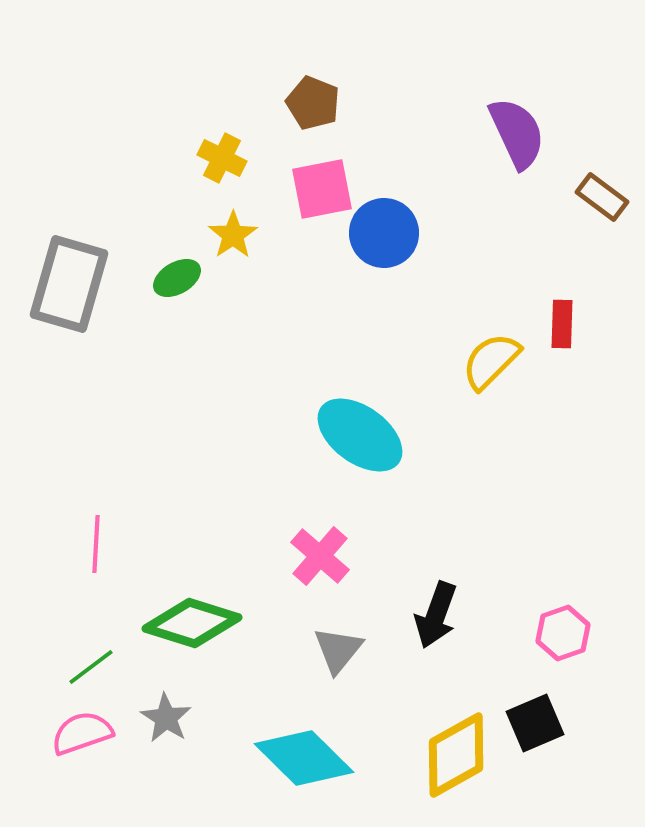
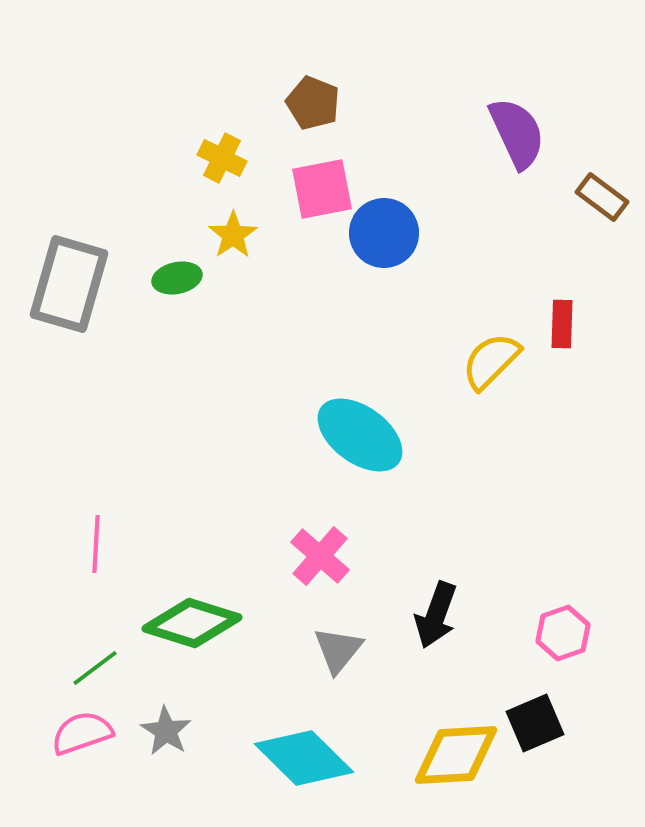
green ellipse: rotated 18 degrees clockwise
green line: moved 4 px right, 1 px down
gray star: moved 13 px down
yellow diamond: rotated 26 degrees clockwise
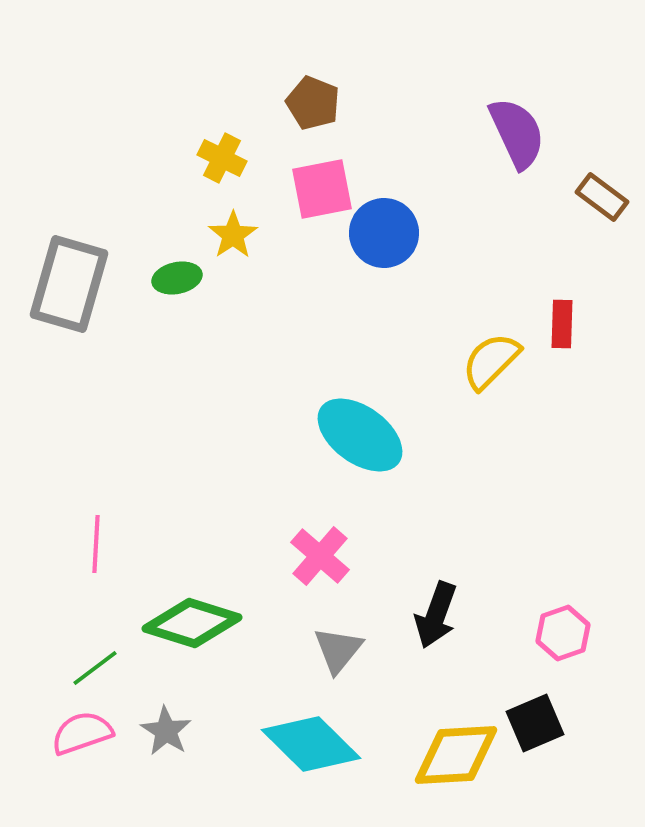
cyan diamond: moved 7 px right, 14 px up
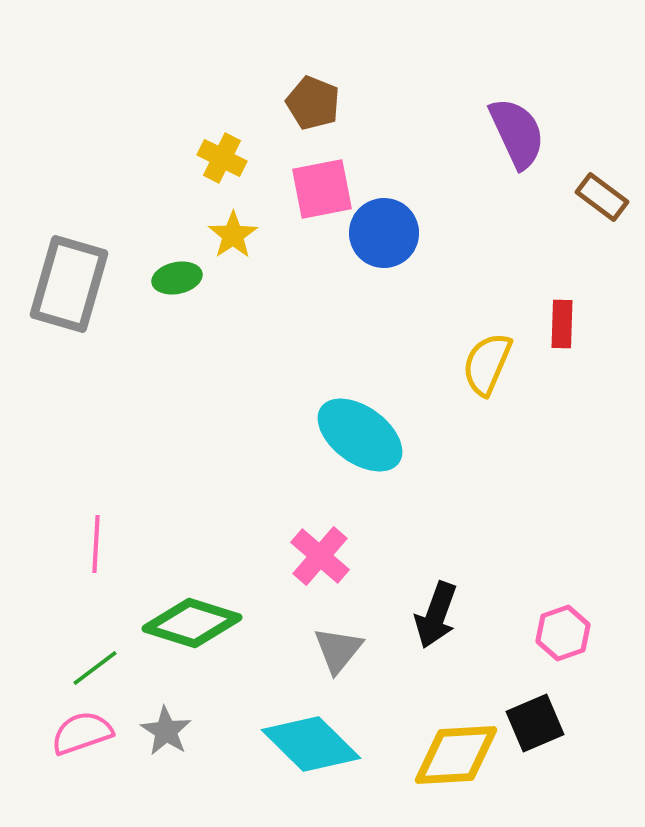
yellow semicircle: moved 4 px left, 3 px down; rotated 22 degrees counterclockwise
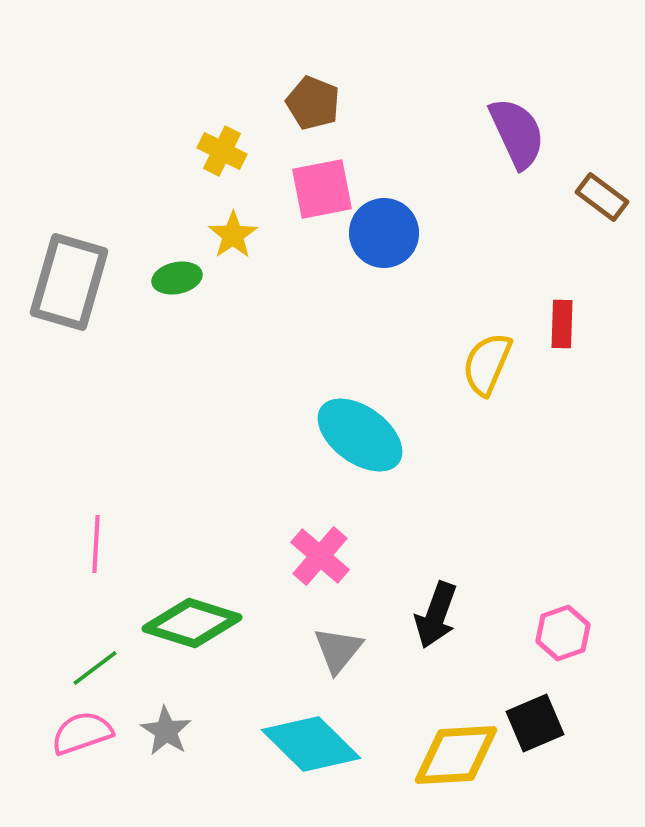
yellow cross: moved 7 px up
gray rectangle: moved 2 px up
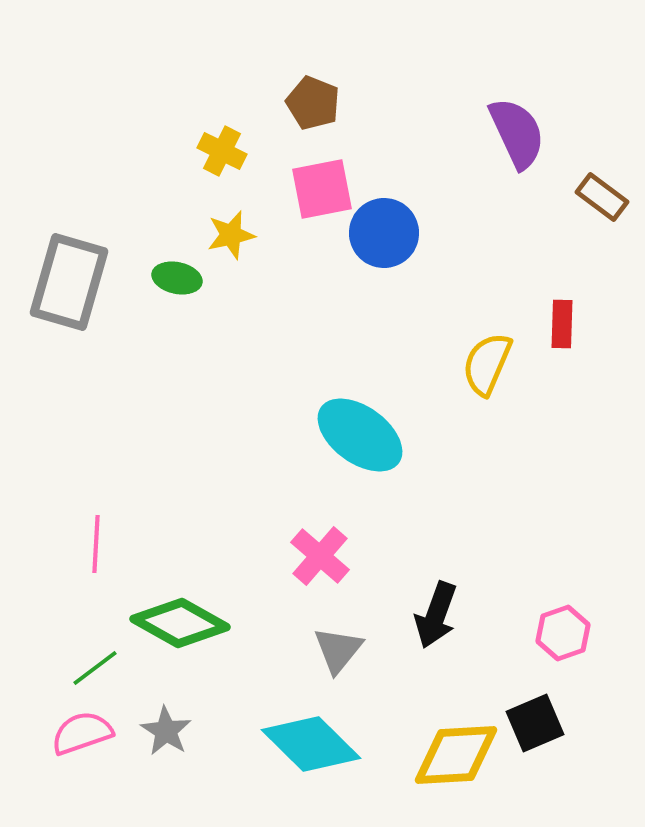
yellow star: moved 2 px left; rotated 21 degrees clockwise
green ellipse: rotated 24 degrees clockwise
green diamond: moved 12 px left; rotated 12 degrees clockwise
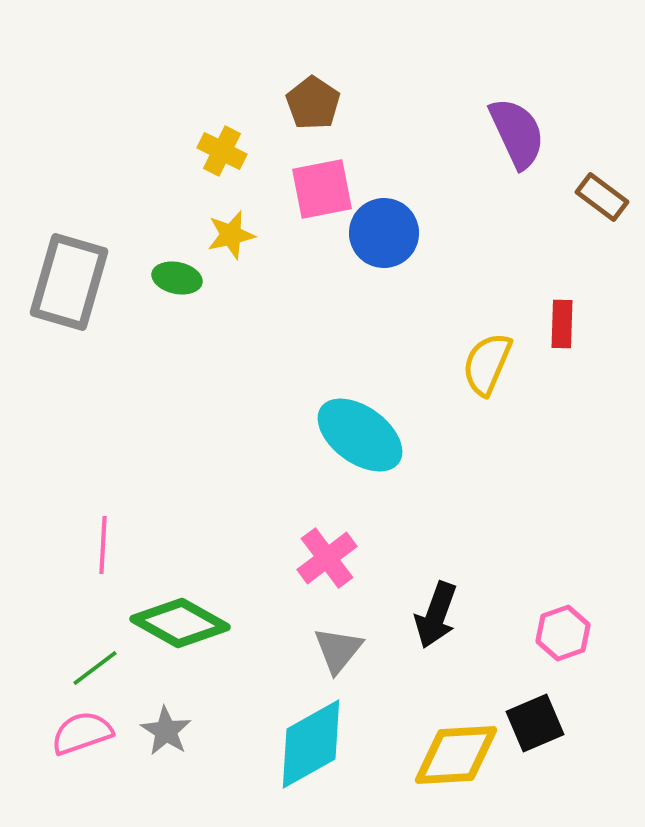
brown pentagon: rotated 12 degrees clockwise
pink line: moved 7 px right, 1 px down
pink cross: moved 7 px right, 2 px down; rotated 12 degrees clockwise
cyan diamond: rotated 74 degrees counterclockwise
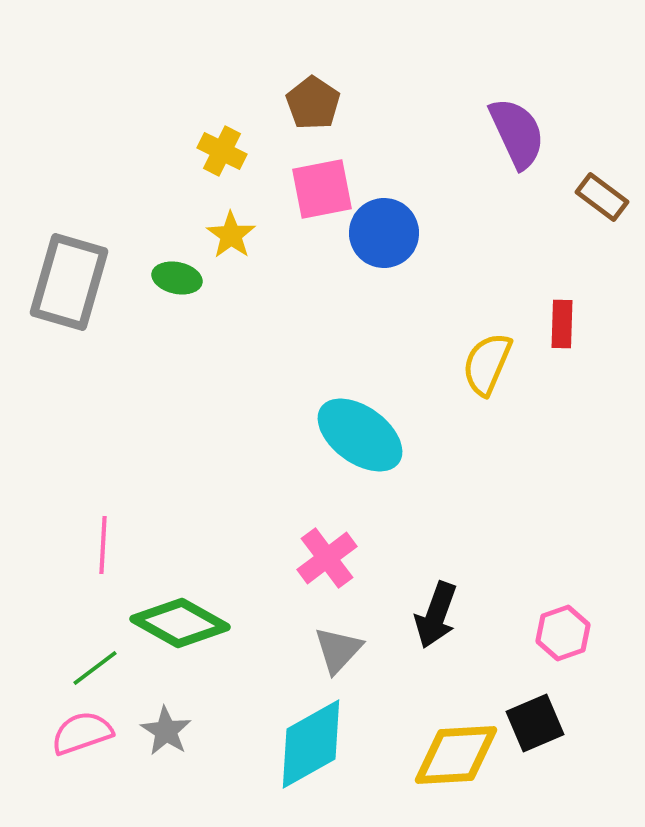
yellow star: rotated 24 degrees counterclockwise
gray triangle: rotated 4 degrees clockwise
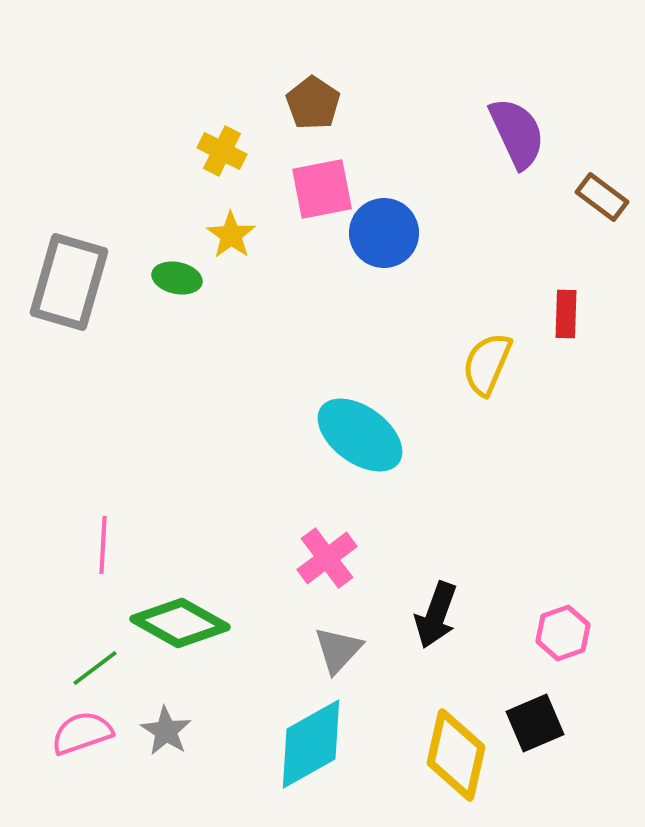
red rectangle: moved 4 px right, 10 px up
yellow diamond: rotated 74 degrees counterclockwise
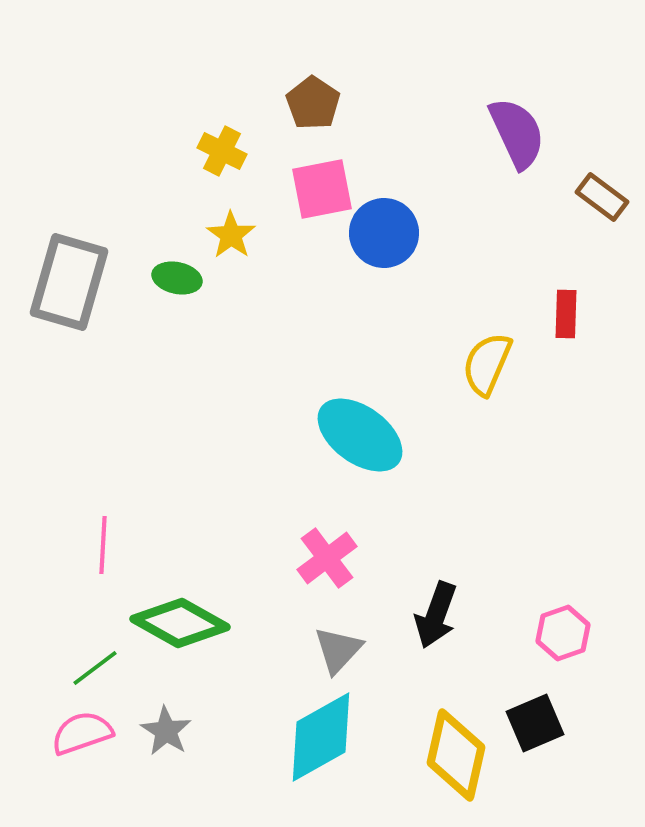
cyan diamond: moved 10 px right, 7 px up
